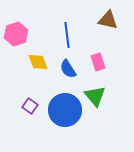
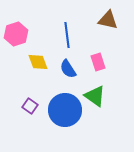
green triangle: rotated 15 degrees counterclockwise
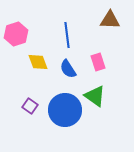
brown triangle: moved 2 px right; rotated 10 degrees counterclockwise
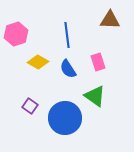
yellow diamond: rotated 40 degrees counterclockwise
blue circle: moved 8 px down
